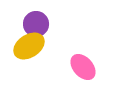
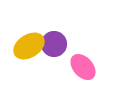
purple circle: moved 18 px right, 20 px down
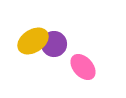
yellow ellipse: moved 4 px right, 5 px up
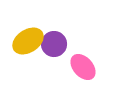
yellow ellipse: moved 5 px left
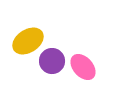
purple circle: moved 2 px left, 17 px down
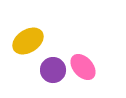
purple circle: moved 1 px right, 9 px down
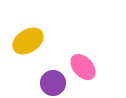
purple circle: moved 13 px down
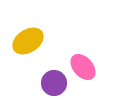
purple circle: moved 1 px right
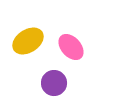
pink ellipse: moved 12 px left, 20 px up
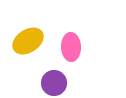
pink ellipse: rotated 40 degrees clockwise
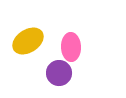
purple circle: moved 5 px right, 10 px up
